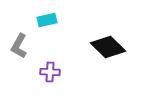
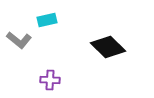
gray L-shape: moved 6 px up; rotated 80 degrees counterclockwise
purple cross: moved 8 px down
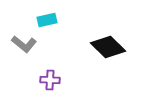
gray L-shape: moved 5 px right, 4 px down
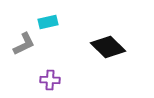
cyan rectangle: moved 1 px right, 2 px down
gray L-shape: rotated 65 degrees counterclockwise
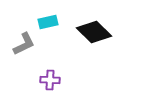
black diamond: moved 14 px left, 15 px up
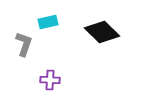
black diamond: moved 8 px right
gray L-shape: rotated 45 degrees counterclockwise
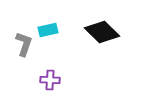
cyan rectangle: moved 8 px down
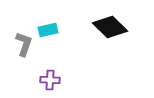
black diamond: moved 8 px right, 5 px up
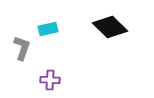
cyan rectangle: moved 1 px up
gray L-shape: moved 2 px left, 4 px down
